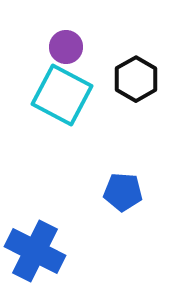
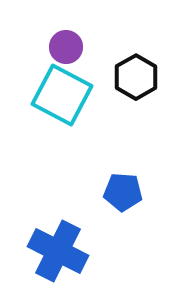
black hexagon: moved 2 px up
blue cross: moved 23 px right
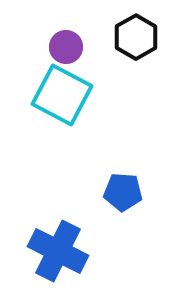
black hexagon: moved 40 px up
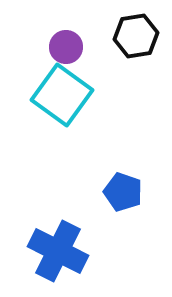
black hexagon: moved 1 px up; rotated 21 degrees clockwise
cyan square: rotated 8 degrees clockwise
blue pentagon: rotated 15 degrees clockwise
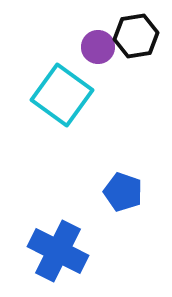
purple circle: moved 32 px right
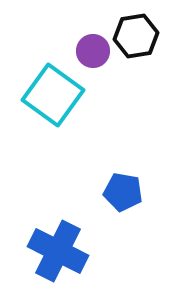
purple circle: moved 5 px left, 4 px down
cyan square: moved 9 px left
blue pentagon: rotated 9 degrees counterclockwise
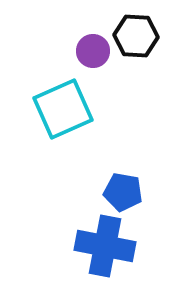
black hexagon: rotated 12 degrees clockwise
cyan square: moved 10 px right, 14 px down; rotated 30 degrees clockwise
blue cross: moved 47 px right, 5 px up; rotated 16 degrees counterclockwise
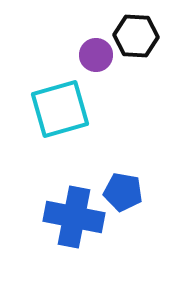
purple circle: moved 3 px right, 4 px down
cyan square: moved 3 px left; rotated 8 degrees clockwise
blue cross: moved 31 px left, 29 px up
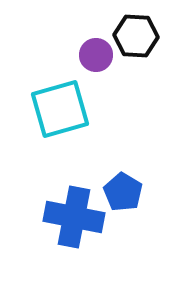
blue pentagon: rotated 21 degrees clockwise
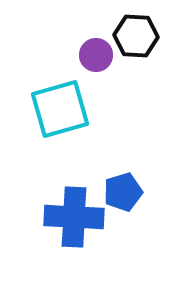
blue pentagon: rotated 24 degrees clockwise
blue cross: rotated 8 degrees counterclockwise
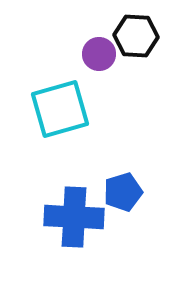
purple circle: moved 3 px right, 1 px up
